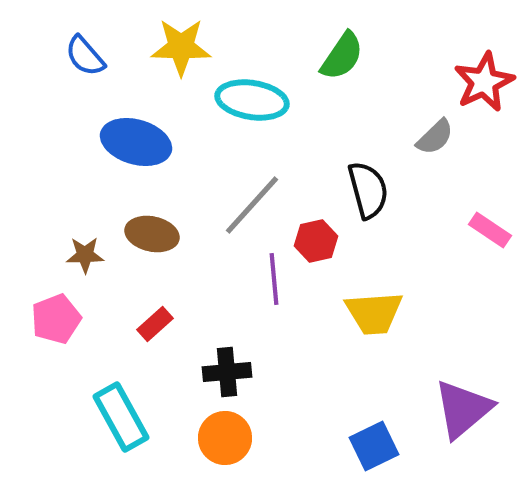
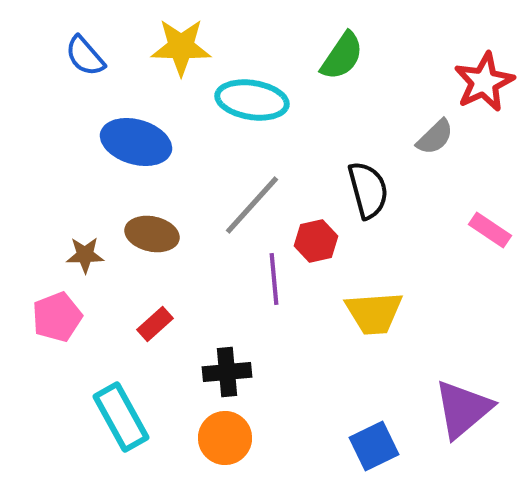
pink pentagon: moved 1 px right, 2 px up
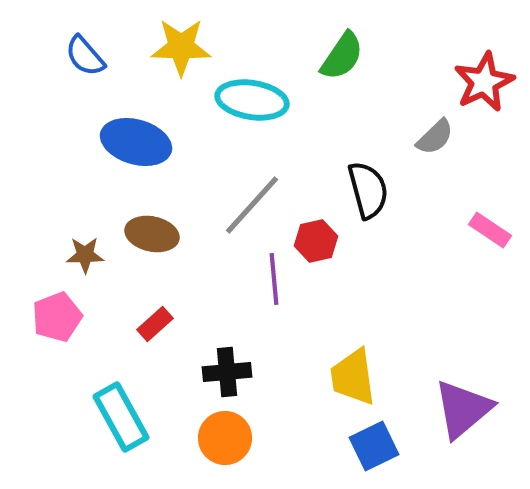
yellow trapezoid: moved 21 px left, 64 px down; rotated 86 degrees clockwise
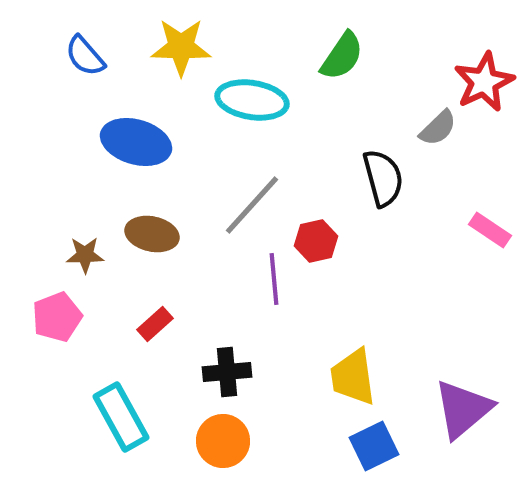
gray semicircle: moved 3 px right, 9 px up
black semicircle: moved 15 px right, 12 px up
orange circle: moved 2 px left, 3 px down
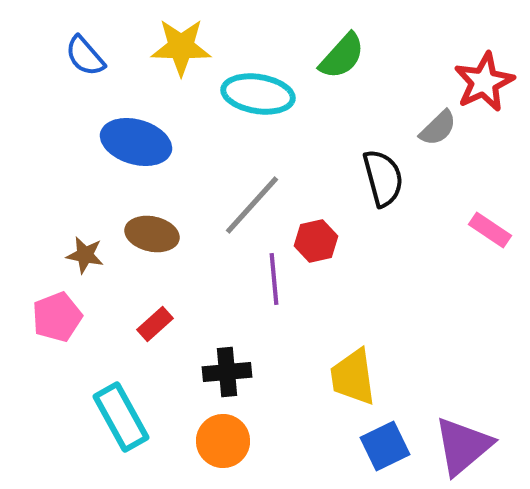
green semicircle: rotated 8 degrees clockwise
cyan ellipse: moved 6 px right, 6 px up
brown star: rotated 12 degrees clockwise
purple triangle: moved 37 px down
blue square: moved 11 px right
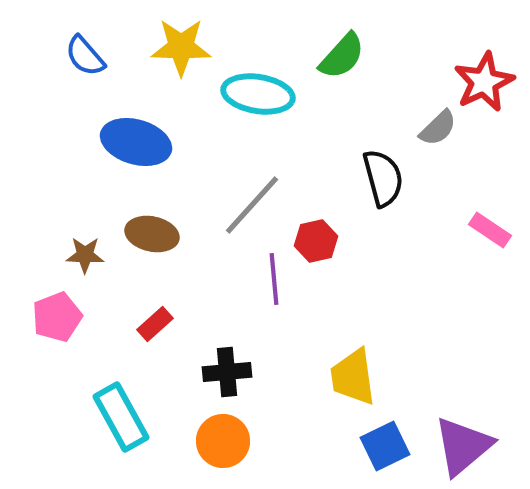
brown star: rotated 9 degrees counterclockwise
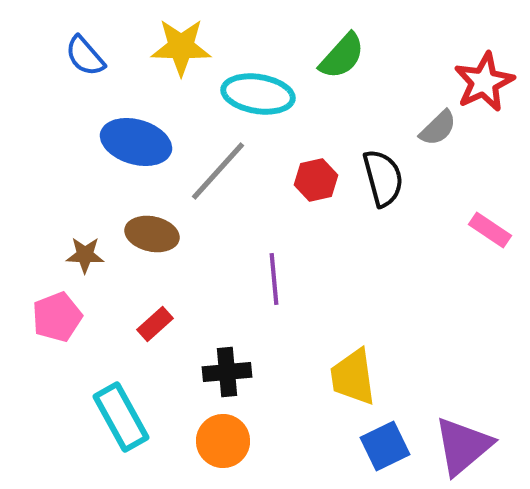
gray line: moved 34 px left, 34 px up
red hexagon: moved 61 px up
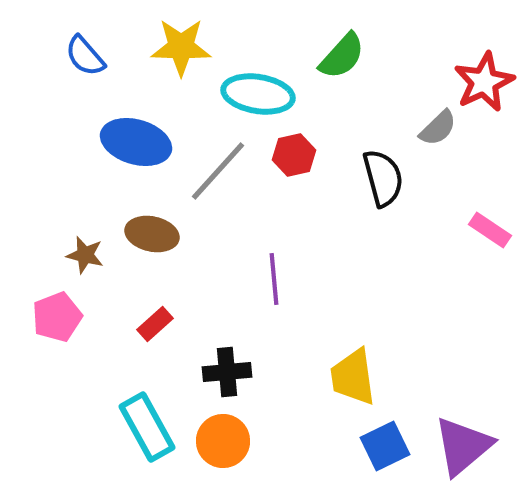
red hexagon: moved 22 px left, 25 px up
brown star: rotated 12 degrees clockwise
cyan rectangle: moved 26 px right, 10 px down
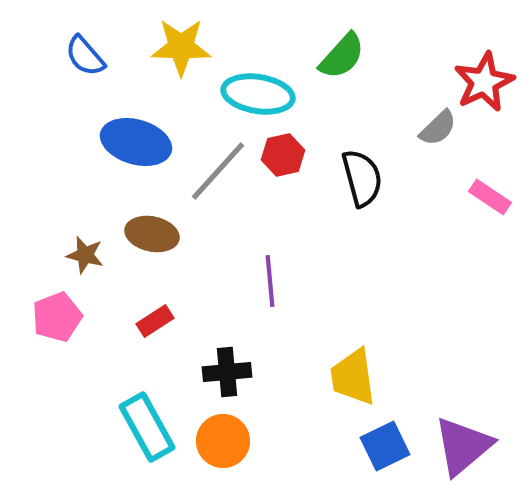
red hexagon: moved 11 px left
black semicircle: moved 21 px left
pink rectangle: moved 33 px up
purple line: moved 4 px left, 2 px down
red rectangle: moved 3 px up; rotated 9 degrees clockwise
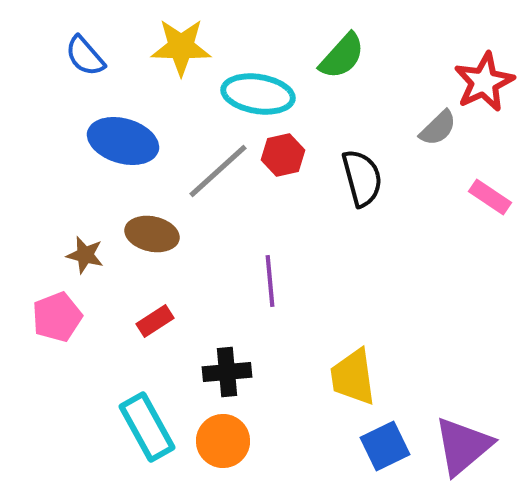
blue ellipse: moved 13 px left, 1 px up
gray line: rotated 6 degrees clockwise
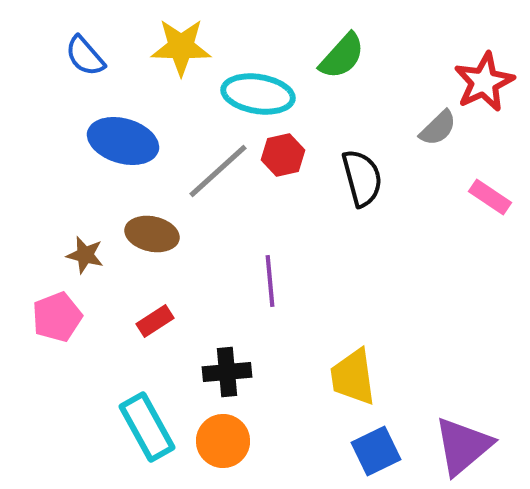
blue square: moved 9 px left, 5 px down
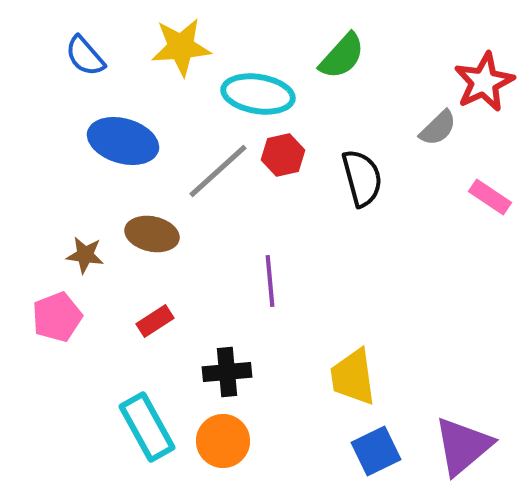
yellow star: rotated 6 degrees counterclockwise
brown star: rotated 6 degrees counterclockwise
